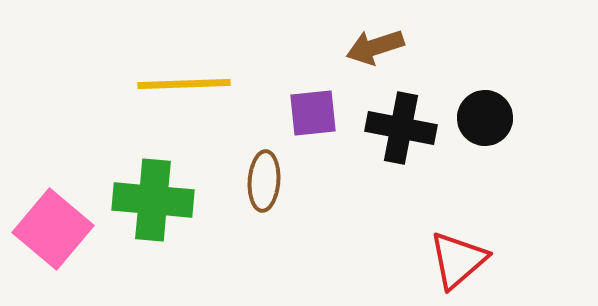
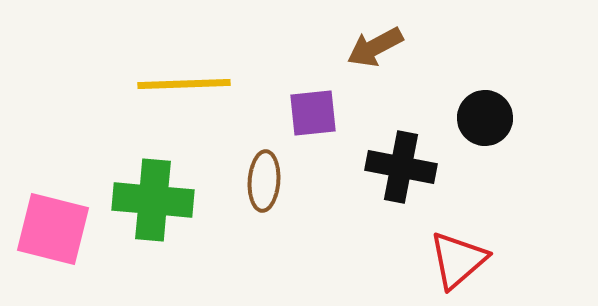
brown arrow: rotated 10 degrees counterclockwise
black cross: moved 39 px down
pink square: rotated 26 degrees counterclockwise
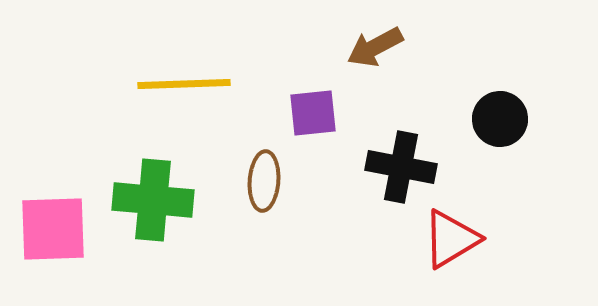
black circle: moved 15 px right, 1 px down
pink square: rotated 16 degrees counterclockwise
red triangle: moved 7 px left, 21 px up; rotated 10 degrees clockwise
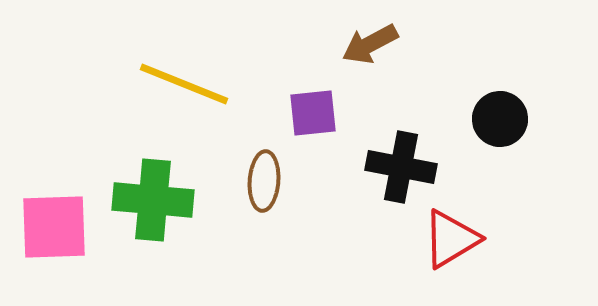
brown arrow: moved 5 px left, 3 px up
yellow line: rotated 24 degrees clockwise
pink square: moved 1 px right, 2 px up
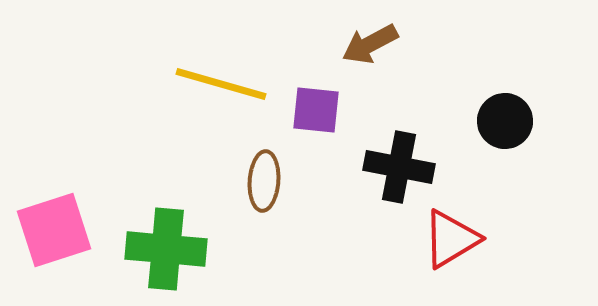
yellow line: moved 37 px right; rotated 6 degrees counterclockwise
purple square: moved 3 px right, 3 px up; rotated 12 degrees clockwise
black circle: moved 5 px right, 2 px down
black cross: moved 2 px left
green cross: moved 13 px right, 49 px down
pink square: moved 3 px down; rotated 16 degrees counterclockwise
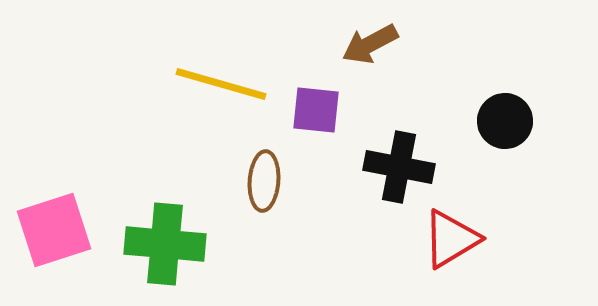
green cross: moved 1 px left, 5 px up
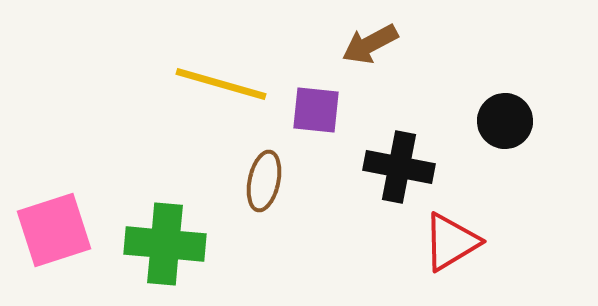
brown ellipse: rotated 8 degrees clockwise
red triangle: moved 3 px down
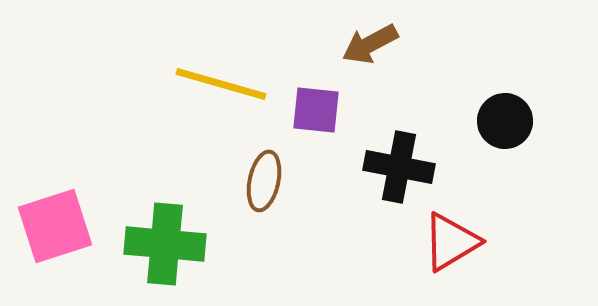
pink square: moved 1 px right, 4 px up
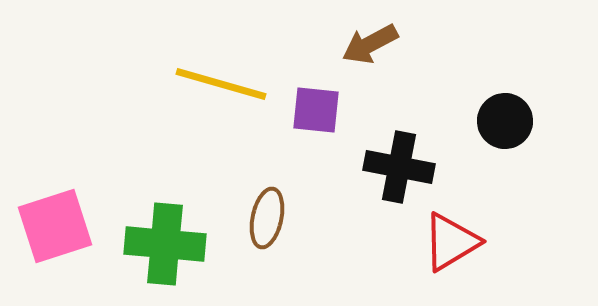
brown ellipse: moved 3 px right, 37 px down
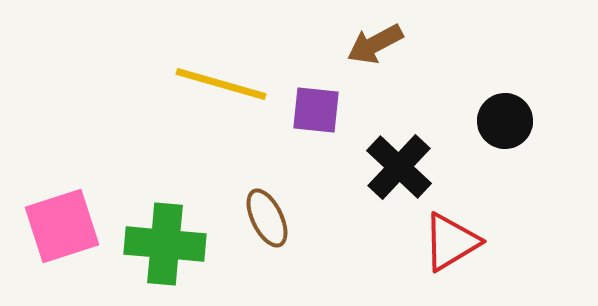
brown arrow: moved 5 px right
black cross: rotated 32 degrees clockwise
brown ellipse: rotated 38 degrees counterclockwise
pink square: moved 7 px right
